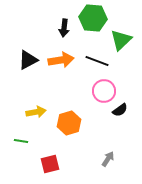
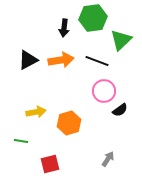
green hexagon: rotated 12 degrees counterclockwise
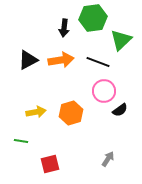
black line: moved 1 px right, 1 px down
orange hexagon: moved 2 px right, 10 px up
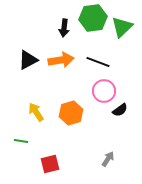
green triangle: moved 1 px right, 13 px up
yellow arrow: rotated 114 degrees counterclockwise
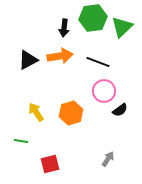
orange arrow: moved 1 px left, 4 px up
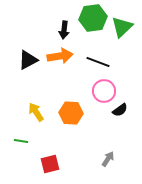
black arrow: moved 2 px down
orange hexagon: rotated 20 degrees clockwise
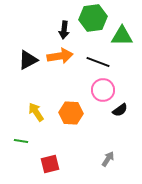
green triangle: moved 9 px down; rotated 45 degrees clockwise
pink circle: moved 1 px left, 1 px up
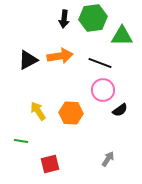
black arrow: moved 11 px up
black line: moved 2 px right, 1 px down
yellow arrow: moved 2 px right, 1 px up
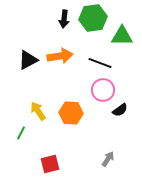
green line: moved 8 px up; rotated 72 degrees counterclockwise
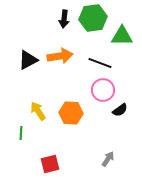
green line: rotated 24 degrees counterclockwise
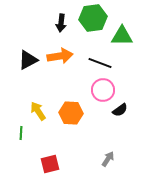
black arrow: moved 3 px left, 4 px down
